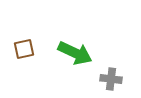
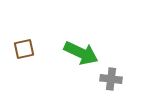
green arrow: moved 6 px right
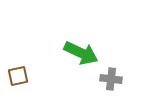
brown square: moved 6 px left, 27 px down
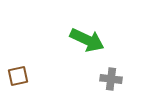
green arrow: moved 6 px right, 13 px up
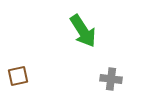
green arrow: moved 4 px left, 9 px up; rotated 32 degrees clockwise
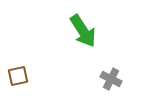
gray cross: rotated 20 degrees clockwise
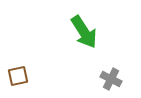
green arrow: moved 1 px right, 1 px down
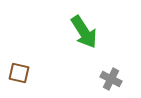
brown square: moved 1 px right, 3 px up; rotated 25 degrees clockwise
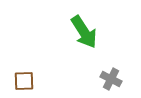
brown square: moved 5 px right, 8 px down; rotated 15 degrees counterclockwise
